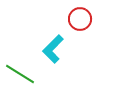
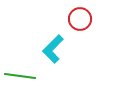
green line: moved 2 px down; rotated 24 degrees counterclockwise
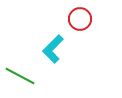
green line: rotated 20 degrees clockwise
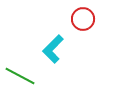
red circle: moved 3 px right
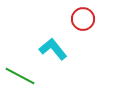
cyan L-shape: rotated 96 degrees clockwise
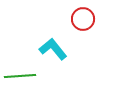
green line: rotated 32 degrees counterclockwise
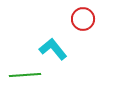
green line: moved 5 px right, 1 px up
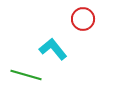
green line: moved 1 px right; rotated 20 degrees clockwise
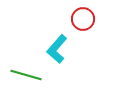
cyan L-shape: moved 4 px right; rotated 100 degrees counterclockwise
